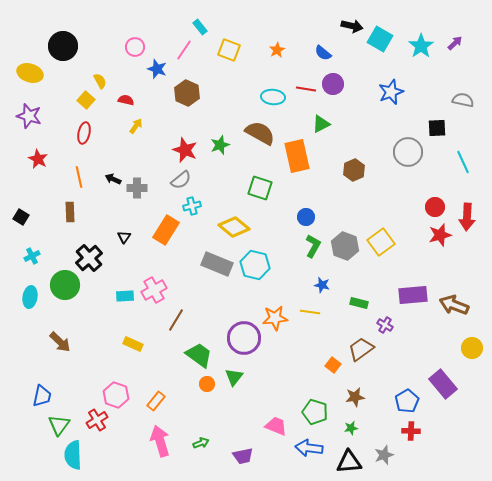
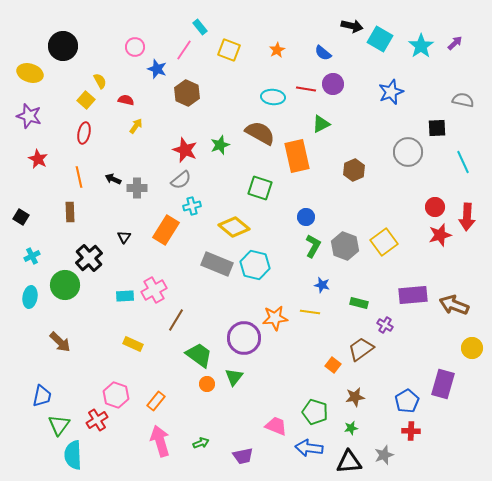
yellow square at (381, 242): moved 3 px right
purple rectangle at (443, 384): rotated 56 degrees clockwise
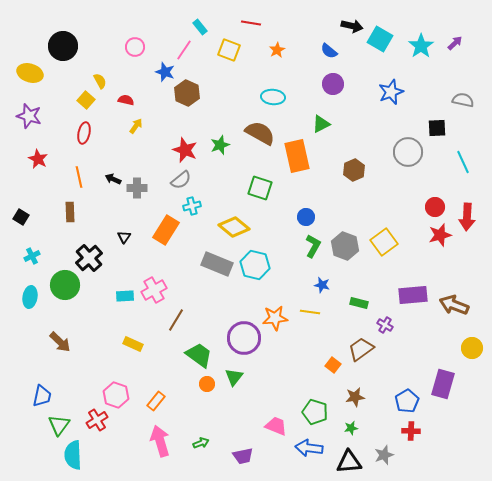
blue semicircle at (323, 53): moved 6 px right, 2 px up
blue star at (157, 69): moved 8 px right, 3 px down
red line at (306, 89): moved 55 px left, 66 px up
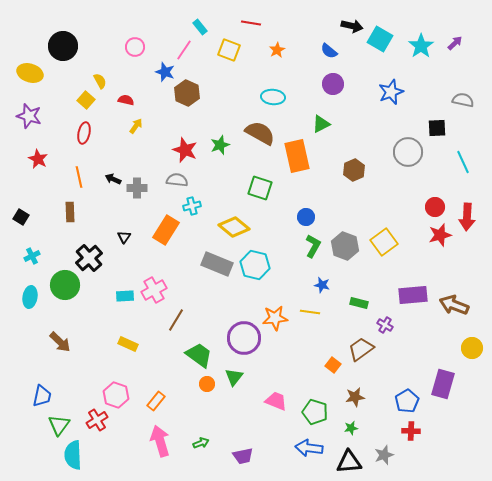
gray semicircle at (181, 180): moved 4 px left; rotated 135 degrees counterclockwise
yellow rectangle at (133, 344): moved 5 px left
pink trapezoid at (276, 426): moved 25 px up
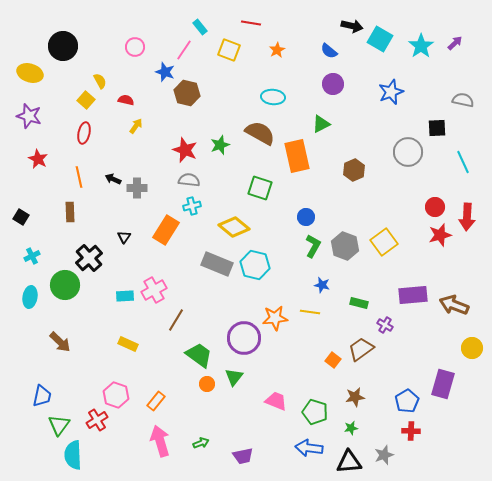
brown hexagon at (187, 93): rotated 10 degrees counterclockwise
gray semicircle at (177, 180): moved 12 px right
orange square at (333, 365): moved 5 px up
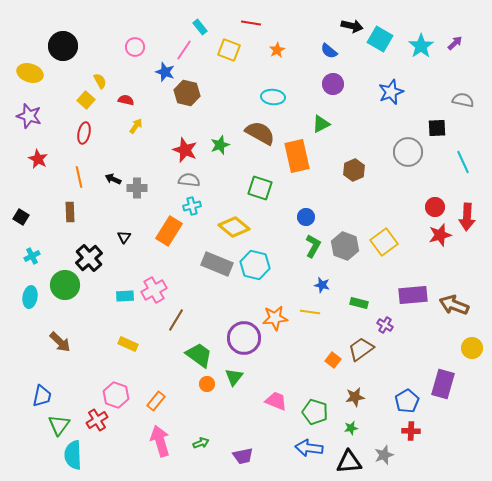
orange rectangle at (166, 230): moved 3 px right, 1 px down
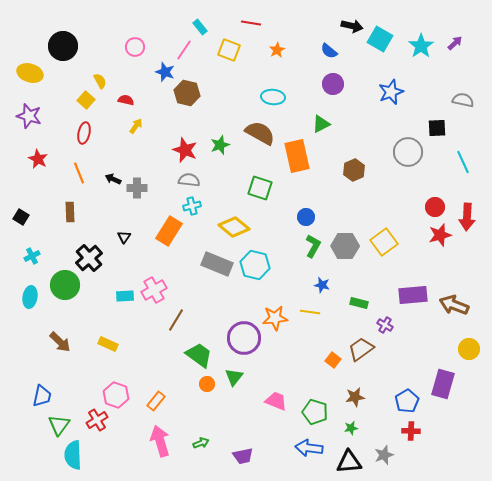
orange line at (79, 177): moved 4 px up; rotated 10 degrees counterclockwise
gray hexagon at (345, 246): rotated 20 degrees counterclockwise
yellow rectangle at (128, 344): moved 20 px left
yellow circle at (472, 348): moved 3 px left, 1 px down
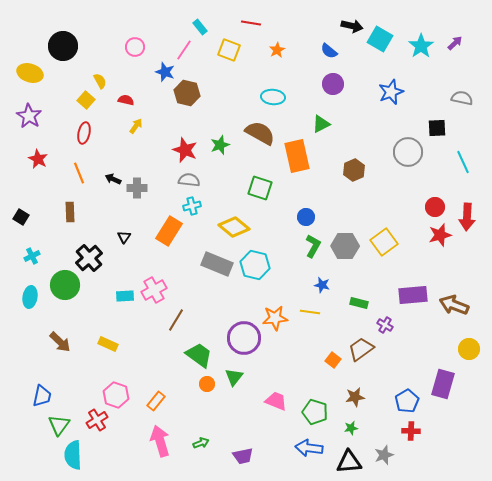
gray semicircle at (463, 100): moved 1 px left, 2 px up
purple star at (29, 116): rotated 15 degrees clockwise
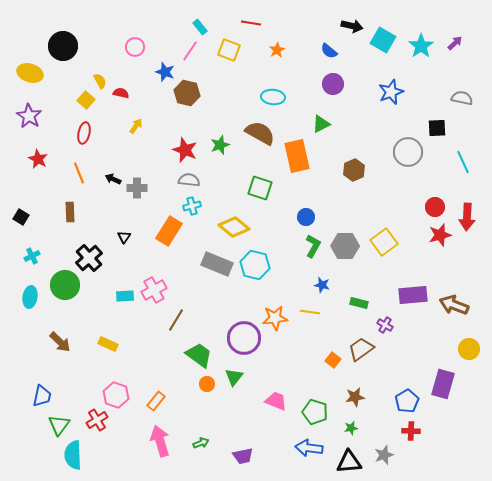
cyan square at (380, 39): moved 3 px right, 1 px down
pink line at (184, 50): moved 6 px right, 1 px down
red semicircle at (126, 100): moved 5 px left, 7 px up
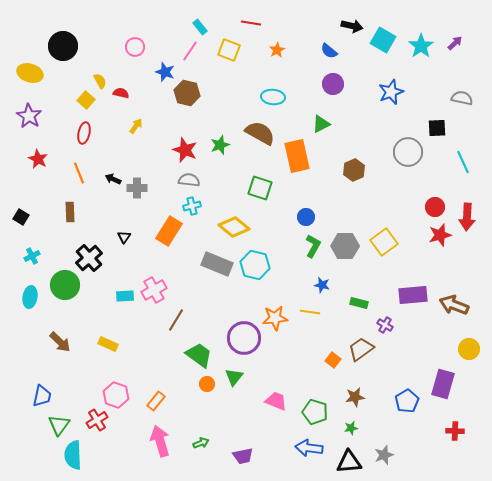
red cross at (411, 431): moved 44 px right
